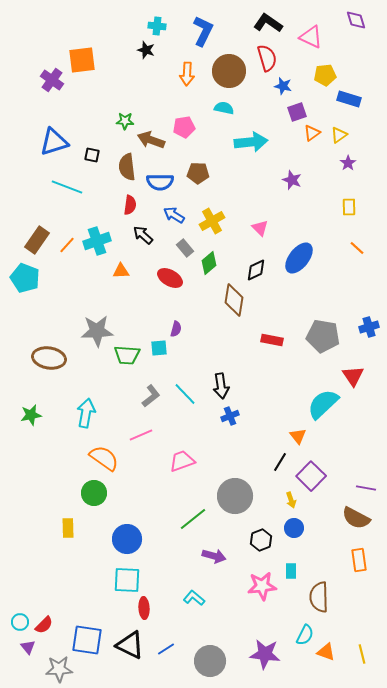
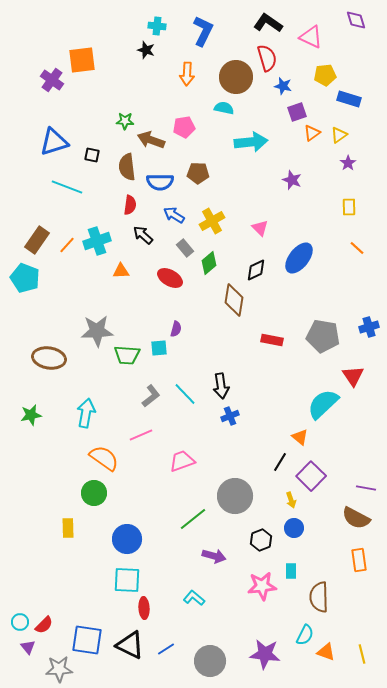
brown circle at (229, 71): moved 7 px right, 6 px down
orange triangle at (298, 436): moved 2 px right, 1 px down; rotated 12 degrees counterclockwise
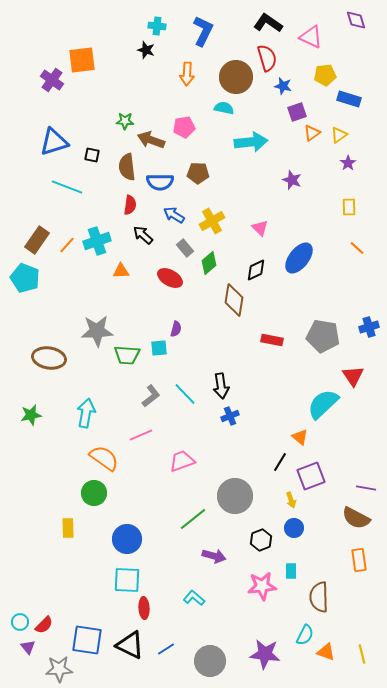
purple square at (311, 476): rotated 24 degrees clockwise
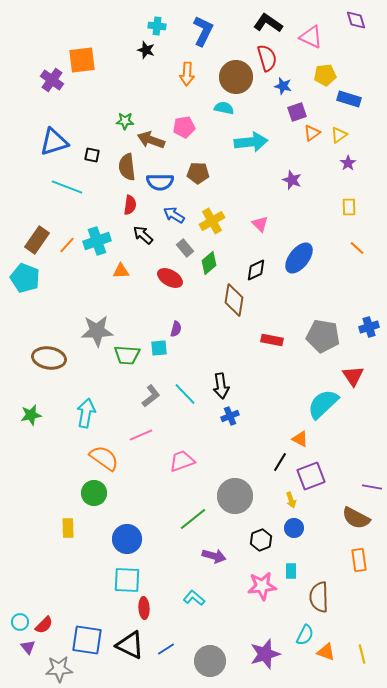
pink triangle at (260, 228): moved 4 px up
orange triangle at (300, 437): moved 2 px down; rotated 12 degrees counterclockwise
purple line at (366, 488): moved 6 px right, 1 px up
purple star at (265, 654): rotated 24 degrees counterclockwise
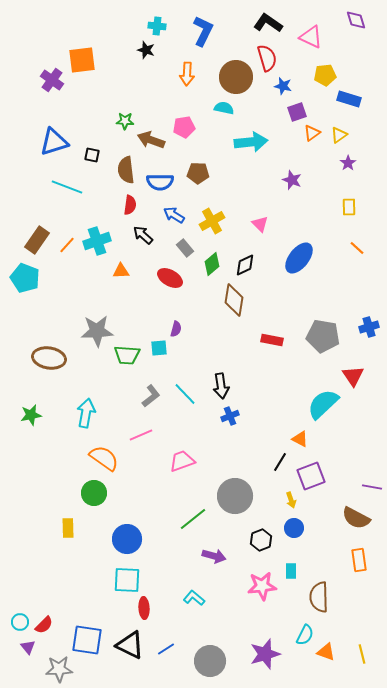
brown semicircle at (127, 167): moved 1 px left, 3 px down
green diamond at (209, 263): moved 3 px right, 1 px down
black diamond at (256, 270): moved 11 px left, 5 px up
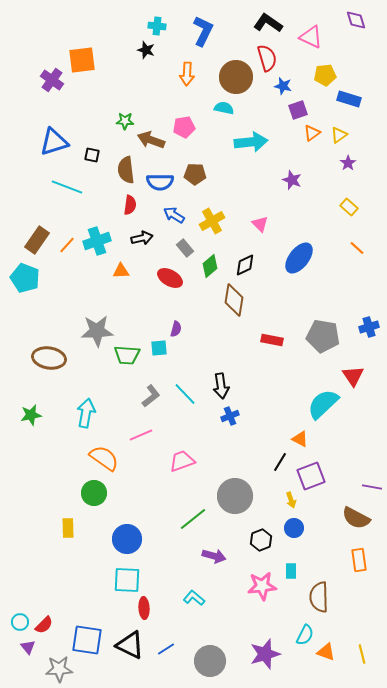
purple square at (297, 112): moved 1 px right, 2 px up
brown pentagon at (198, 173): moved 3 px left, 1 px down
yellow rectangle at (349, 207): rotated 48 degrees counterclockwise
black arrow at (143, 235): moved 1 px left, 3 px down; rotated 125 degrees clockwise
green diamond at (212, 264): moved 2 px left, 2 px down
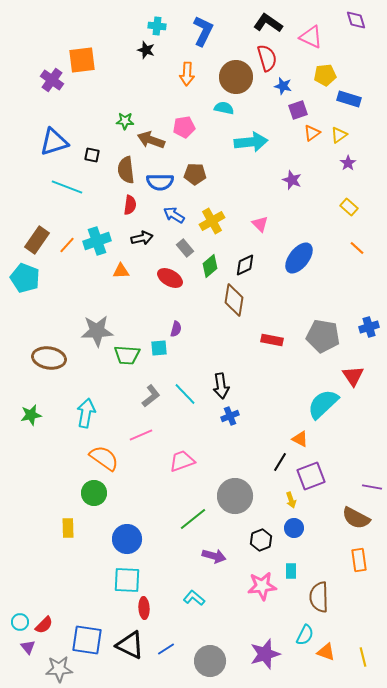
yellow line at (362, 654): moved 1 px right, 3 px down
